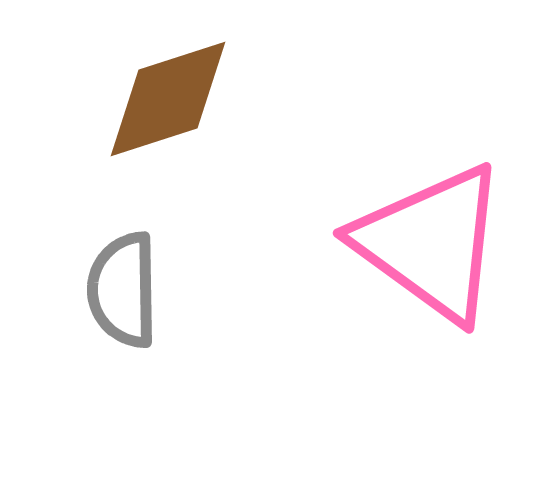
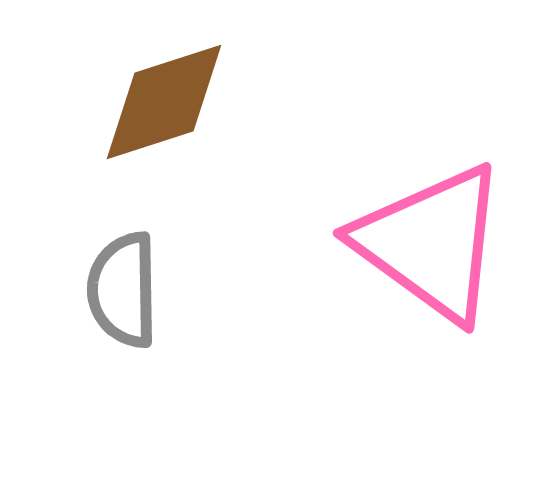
brown diamond: moved 4 px left, 3 px down
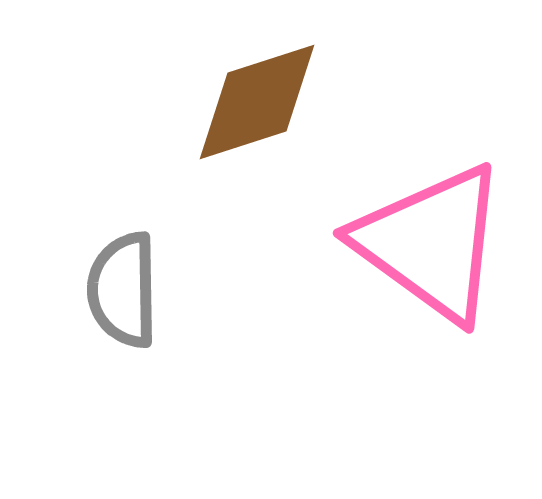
brown diamond: moved 93 px right
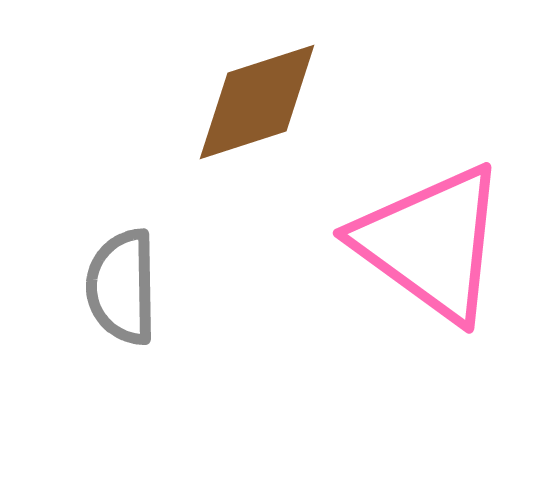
gray semicircle: moved 1 px left, 3 px up
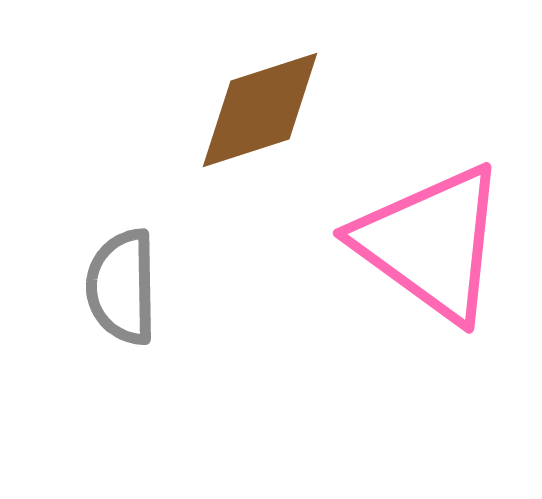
brown diamond: moved 3 px right, 8 px down
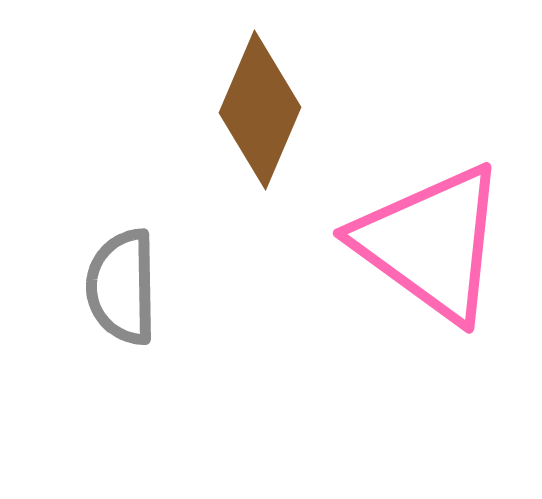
brown diamond: rotated 49 degrees counterclockwise
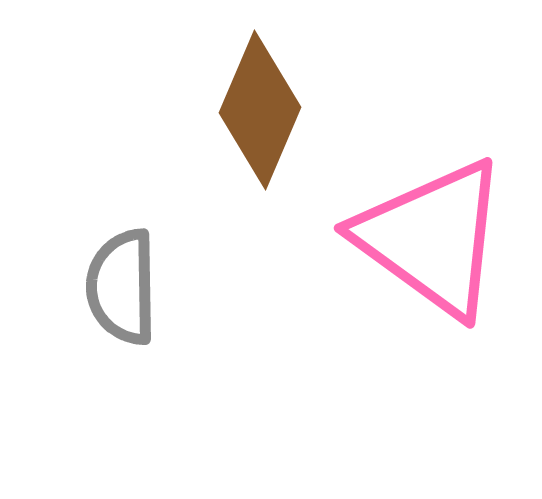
pink triangle: moved 1 px right, 5 px up
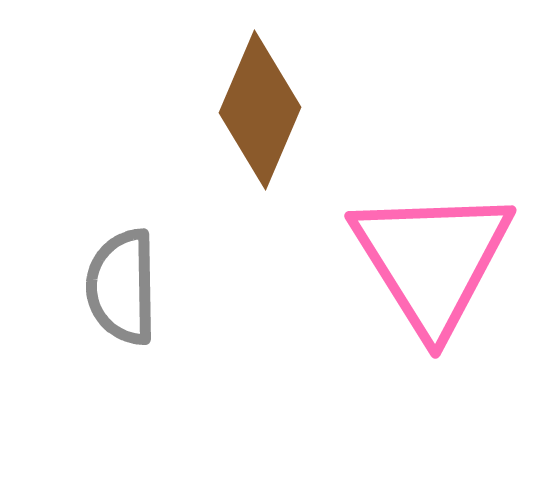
pink triangle: moved 22 px down; rotated 22 degrees clockwise
